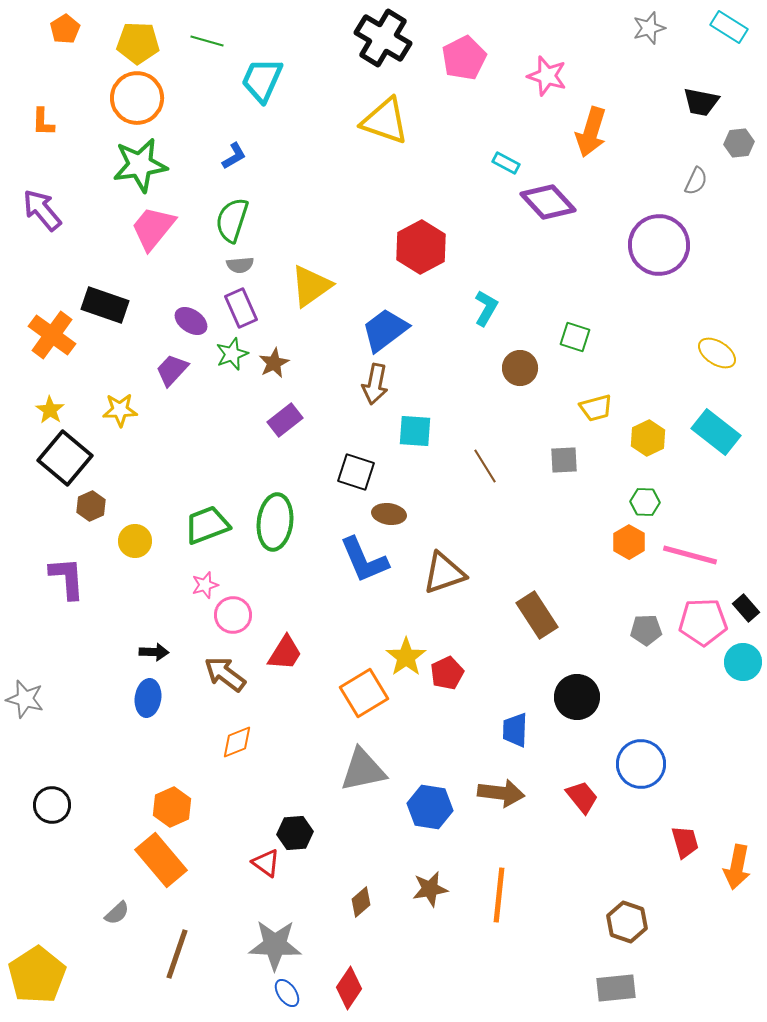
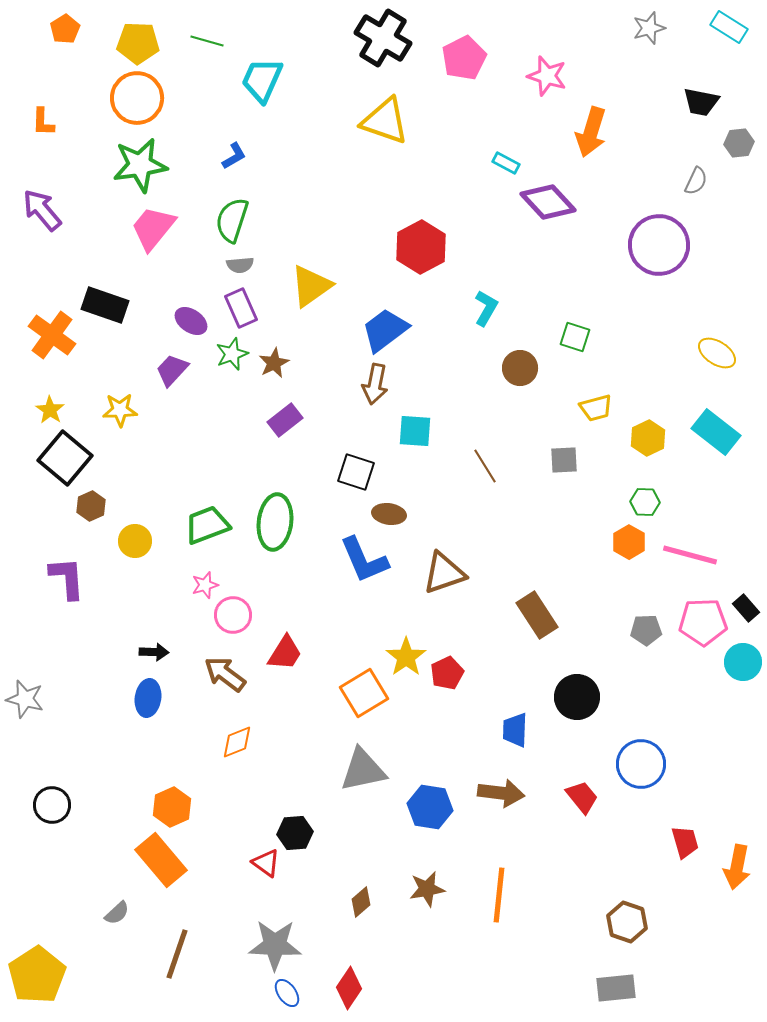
brown star at (430, 889): moved 3 px left
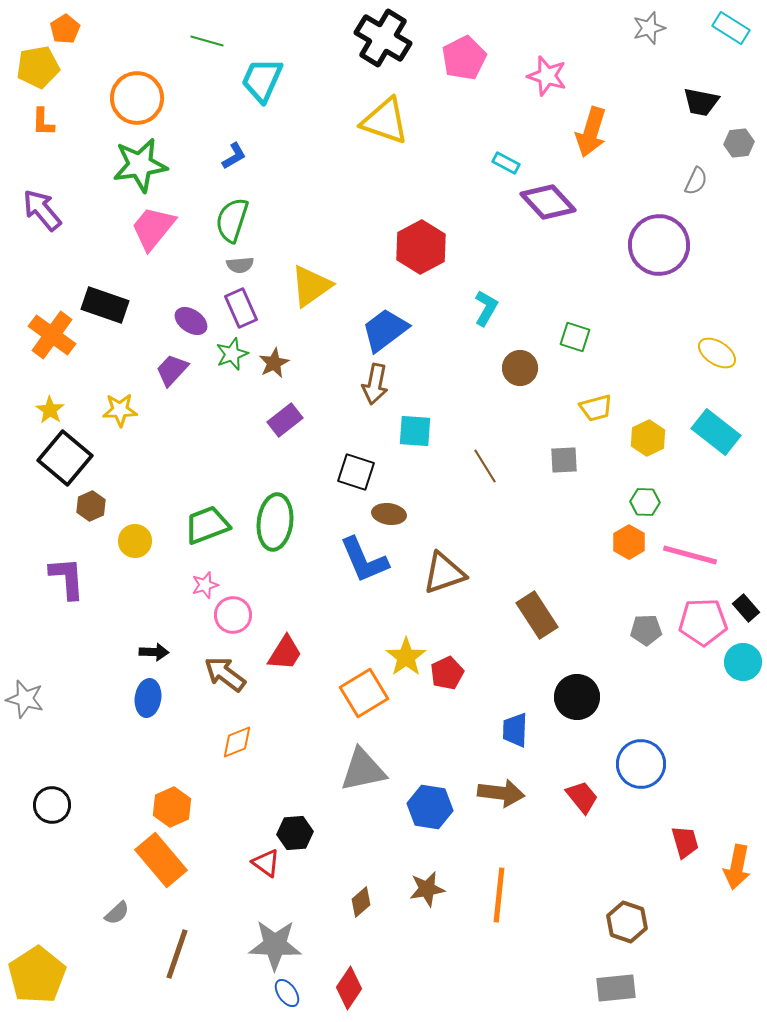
cyan rectangle at (729, 27): moved 2 px right, 1 px down
yellow pentagon at (138, 43): moved 100 px left, 24 px down; rotated 12 degrees counterclockwise
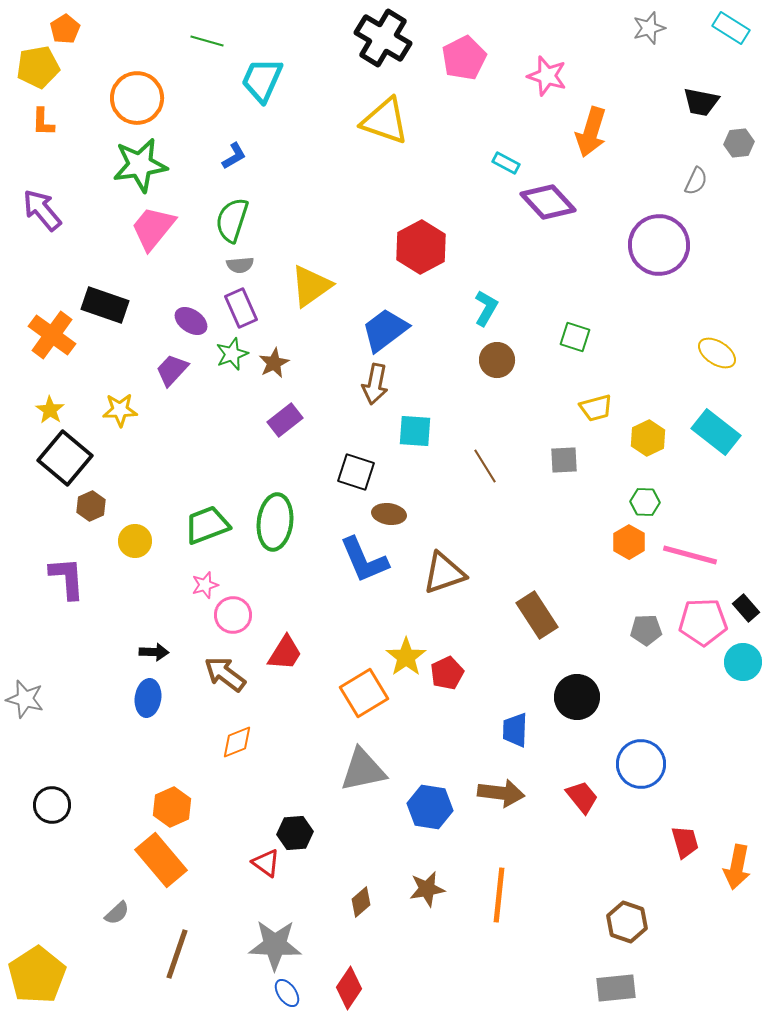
brown circle at (520, 368): moved 23 px left, 8 px up
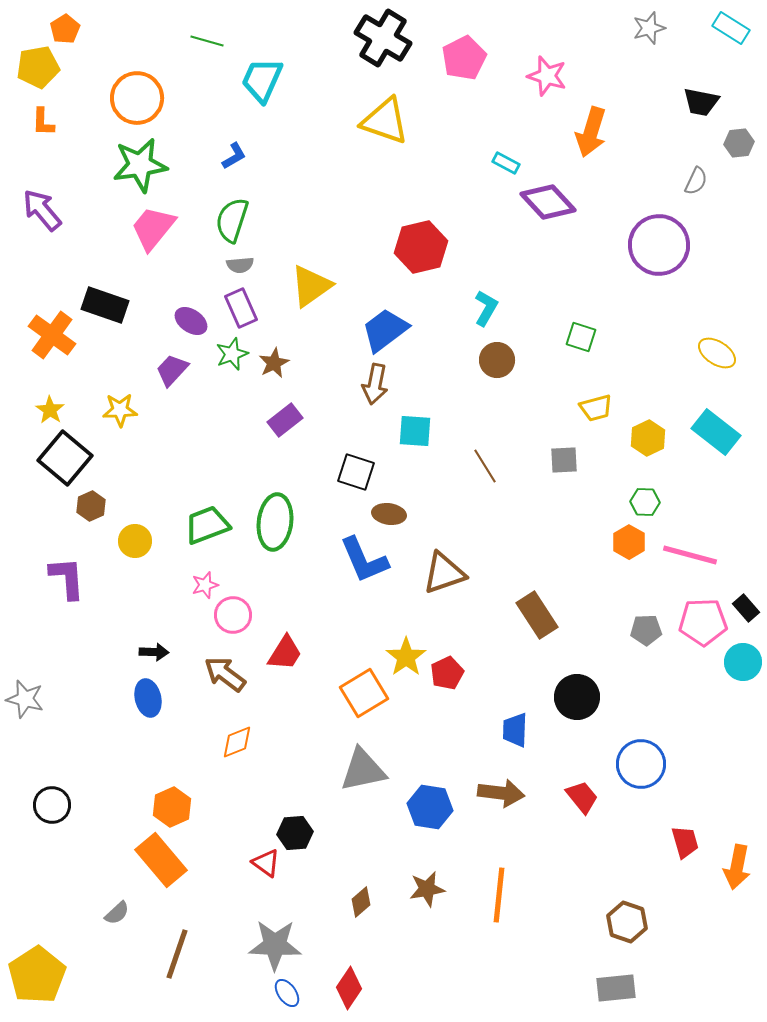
red hexagon at (421, 247): rotated 15 degrees clockwise
green square at (575, 337): moved 6 px right
blue ellipse at (148, 698): rotated 21 degrees counterclockwise
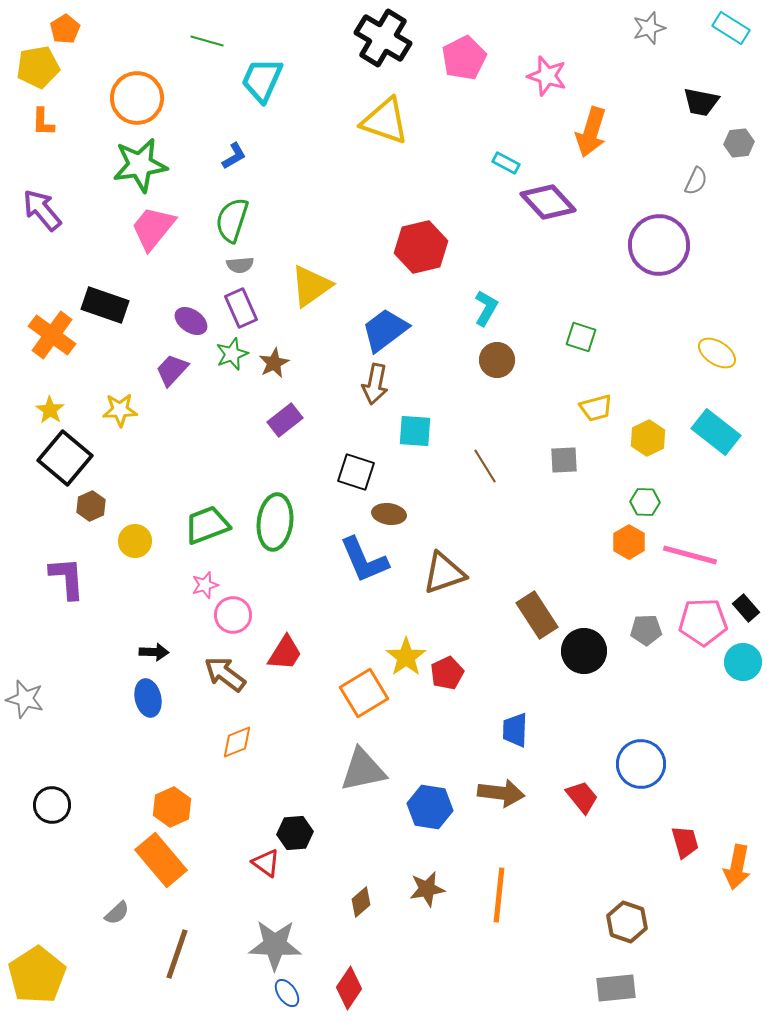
black circle at (577, 697): moved 7 px right, 46 px up
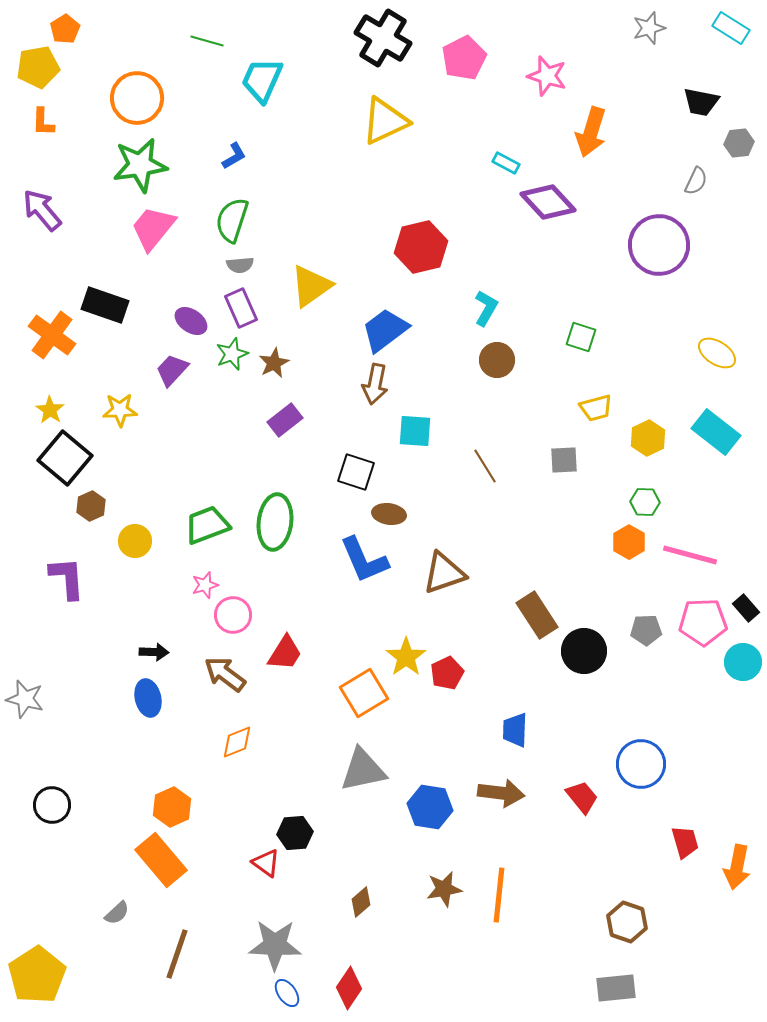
yellow triangle at (385, 121): rotated 44 degrees counterclockwise
brown star at (427, 889): moved 17 px right
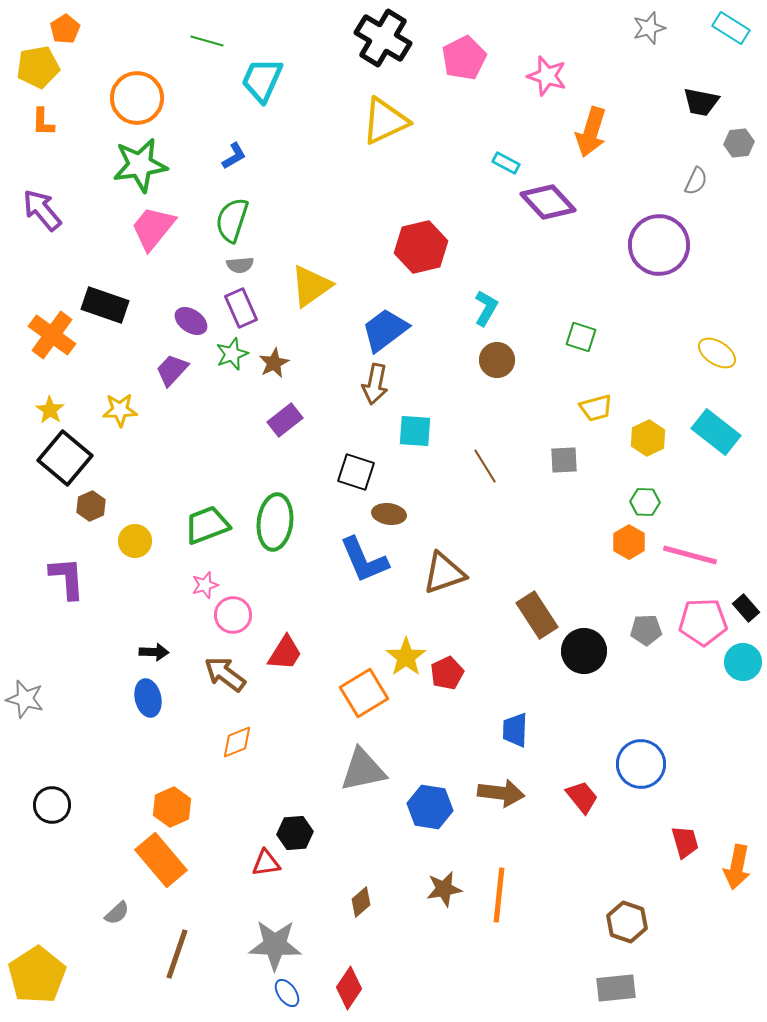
red triangle at (266, 863): rotated 44 degrees counterclockwise
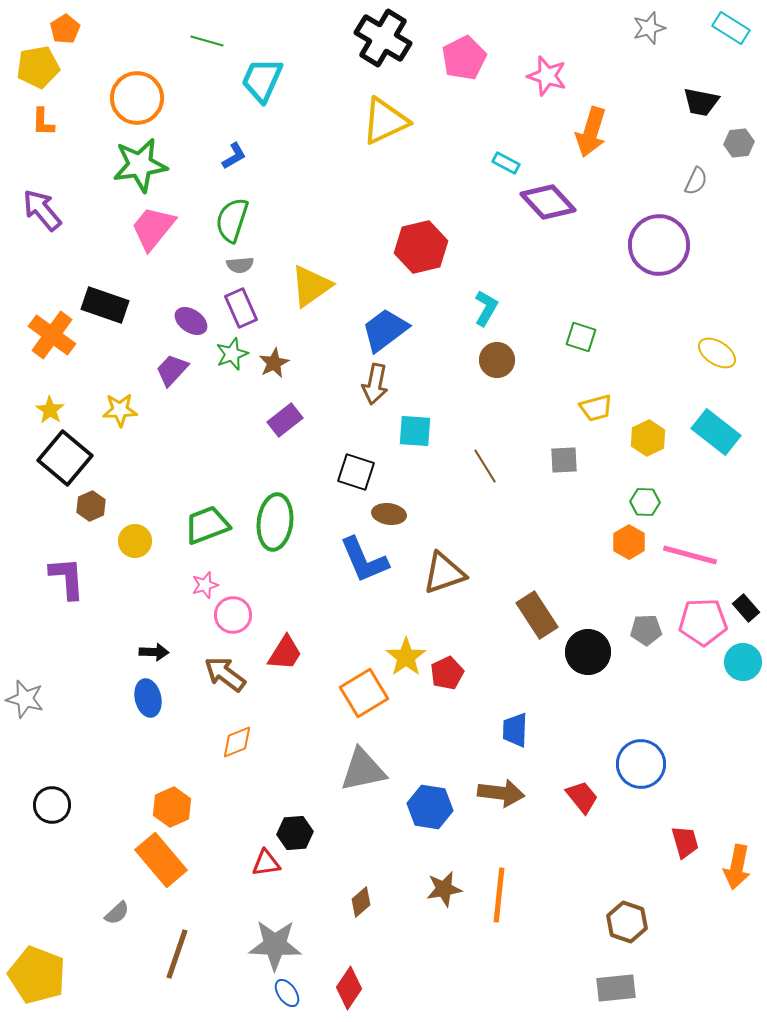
black circle at (584, 651): moved 4 px right, 1 px down
yellow pentagon at (37, 975): rotated 18 degrees counterclockwise
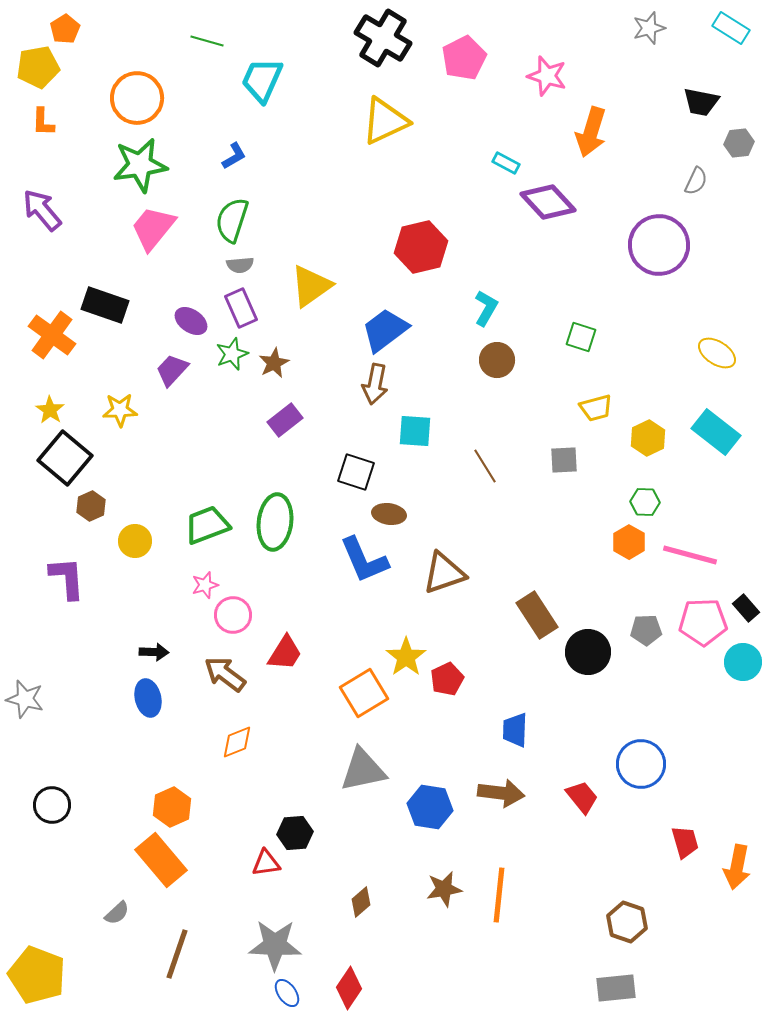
red pentagon at (447, 673): moved 6 px down
